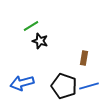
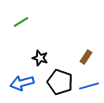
green line: moved 10 px left, 4 px up
black star: moved 17 px down
brown rectangle: moved 2 px right, 1 px up; rotated 24 degrees clockwise
black pentagon: moved 4 px left, 4 px up
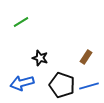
black pentagon: moved 2 px right, 3 px down
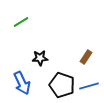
black star: rotated 21 degrees counterclockwise
blue arrow: rotated 100 degrees counterclockwise
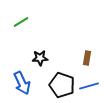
brown rectangle: moved 1 px right, 1 px down; rotated 24 degrees counterclockwise
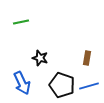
green line: rotated 21 degrees clockwise
black star: rotated 21 degrees clockwise
